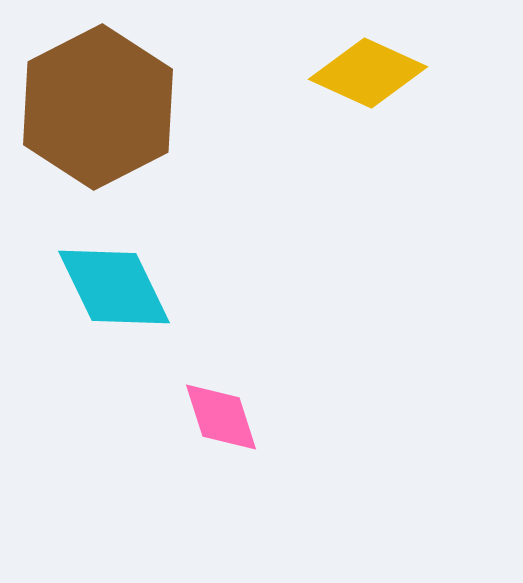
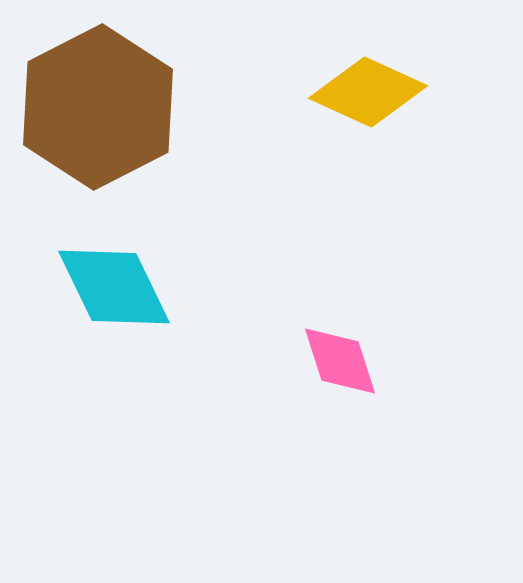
yellow diamond: moved 19 px down
pink diamond: moved 119 px right, 56 px up
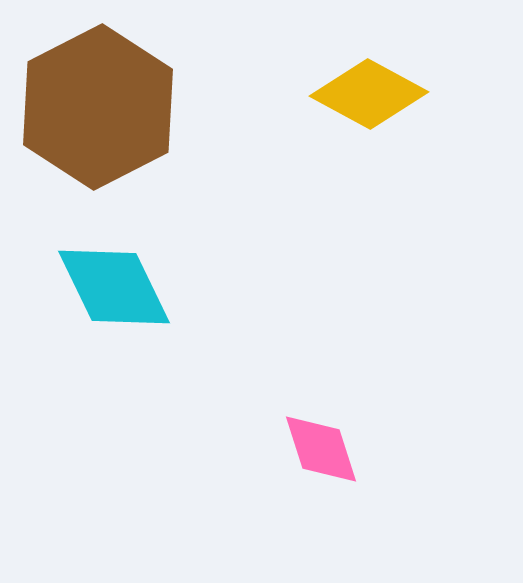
yellow diamond: moved 1 px right, 2 px down; rotated 4 degrees clockwise
pink diamond: moved 19 px left, 88 px down
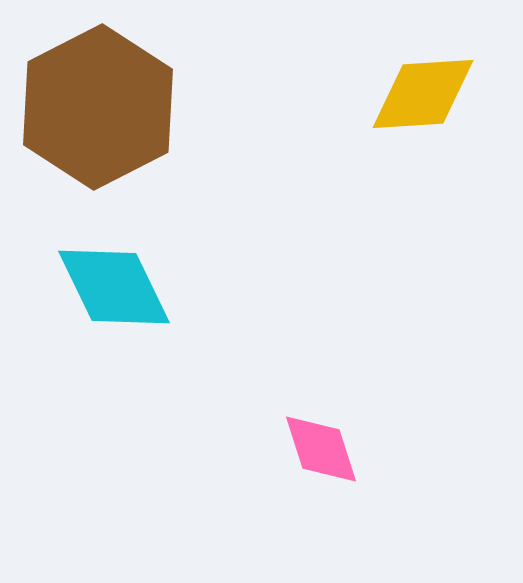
yellow diamond: moved 54 px right; rotated 32 degrees counterclockwise
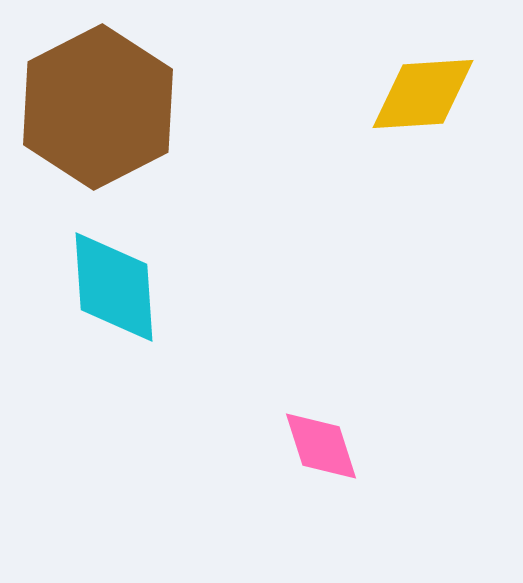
cyan diamond: rotated 22 degrees clockwise
pink diamond: moved 3 px up
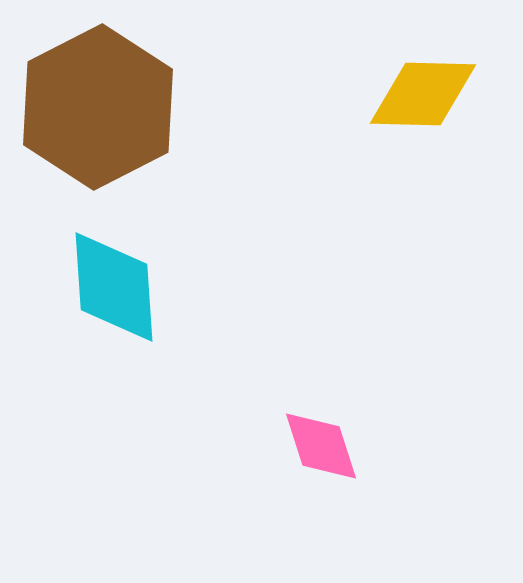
yellow diamond: rotated 5 degrees clockwise
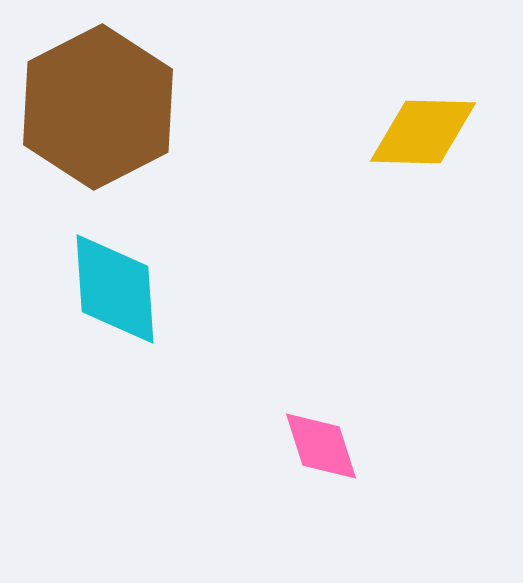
yellow diamond: moved 38 px down
cyan diamond: moved 1 px right, 2 px down
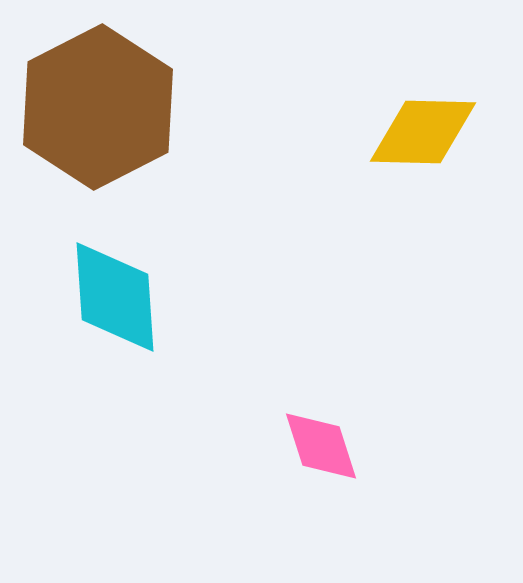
cyan diamond: moved 8 px down
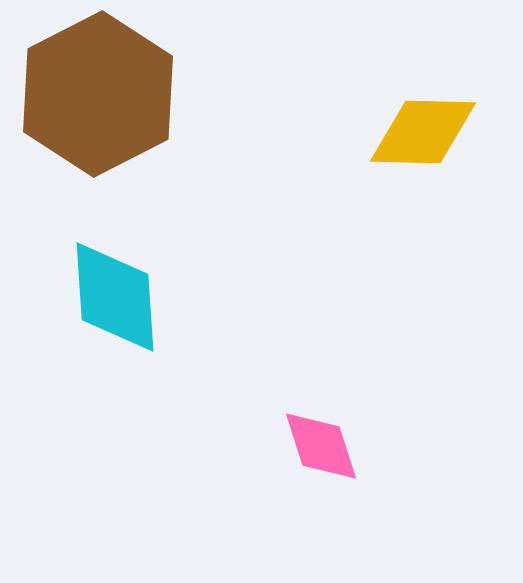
brown hexagon: moved 13 px up
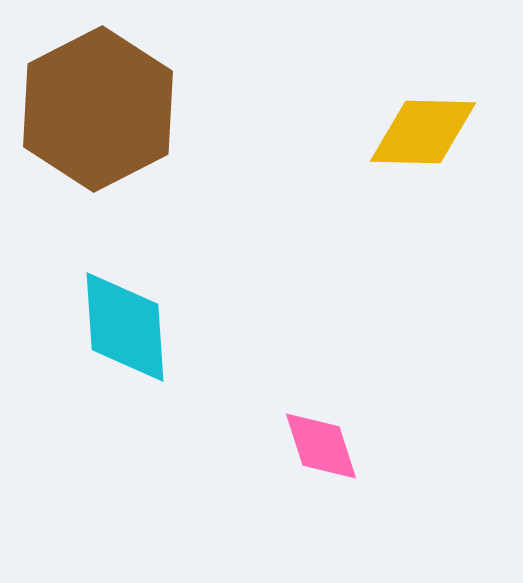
brown hexagon: moved 15 px down
cyan diamond: moved 10 px right, 30 px down
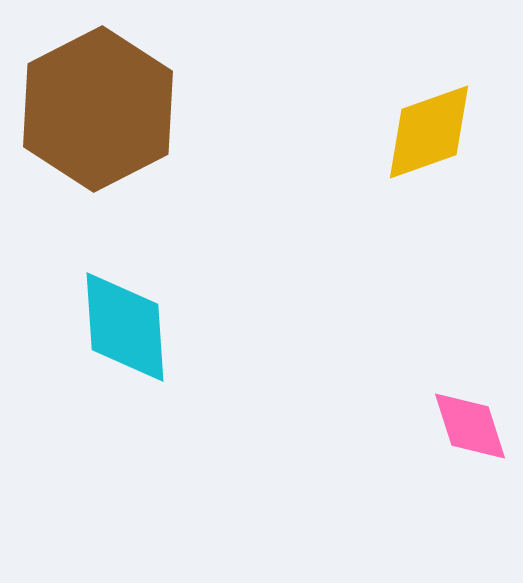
yellow diamond: moved 6 px right; rotated 21 degrees counterclockwise
pink diamond: moved 149 px right, 20 px up
